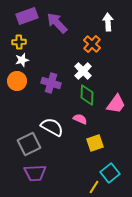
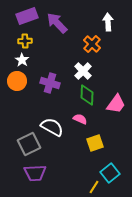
yellow cross: moved 6 px right, 1 px up
white star: rotated 24 degrees counterclockwise
purple cross: moved 1 px left
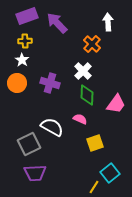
orange circle: moved 2 px down
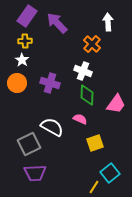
purple rectangle: rotated 35 degrees counterclockwise
white cross: rotated 24 degrees counterclockwise
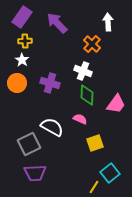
purple rectangle: moved 5 px left, 1 px down
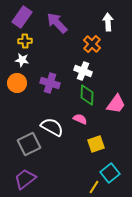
white star: rotated 24 degrees counterclockwise
yellow square: moved 1 px right, 1 px down
purple trapezoid: moved 10 px left, 6 px down; rotated 145 degrees clockwise
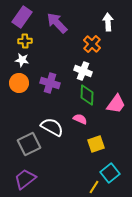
orange circle: moved 2 px right
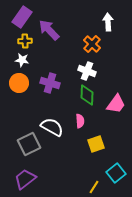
purple arrow: moved 8 px left, 7 px down
white cross: moved 4 px right
pink semicircle: moved 2 px down; rotated 64 degrees clockwise
cyan square: moved 6 px right
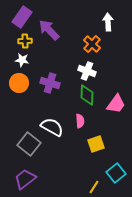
gray square: rotated 25 degrees counterclockwise
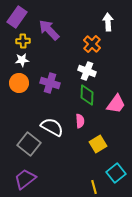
purple rectangle: moved 5 px left
yellow cross: moved 2 px left
white star: rotated 16 degrees counterclockwise
yellow square: moved 2 px right; rotated 12 degrees counterclockwise
yellow line: rotated 48 degrees counterclockwise
